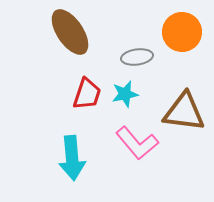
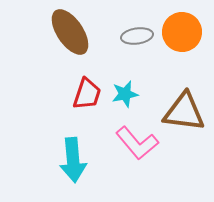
gray ellipse: moved 21 px up
cyan arrow: moved 1 px right, 2 px down
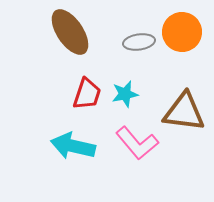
gray ellipse: moved 2 px right, 6 px down
cyan arrow: moved 14 px up; rotated 108 degrees clockwise
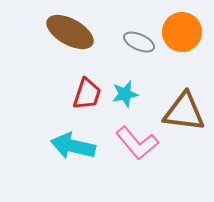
brown ellipse: rotated 27 degrees counterclockwise
gray ellipse: rotated 32 degrees clockwise
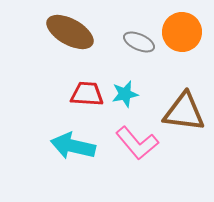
red trapezoid: rotated 104 degrees counterclockwise
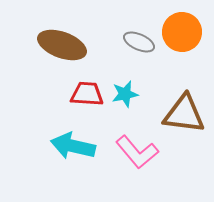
brown ellipse: moved 8 px left, 13 px down; rotated 9 degrees counterclockwise
brown triangle: moved 2 px down
pink L-shape: moved 9 px down
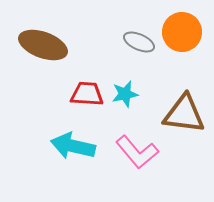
brown ellipse: moved 19 px left
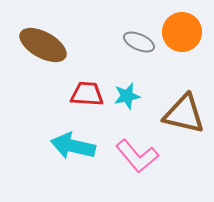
brown ellipse: rotated 9 degrees clockwise
cyan star: moved 2 px right, 2 px down
brown triangle: rotated 6 degrees clockwise
pink L-shape: moved 4 px down
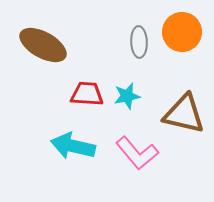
gray ellipse: rotated 64 degrees clockwise
pink L-shape: moved 3 px up
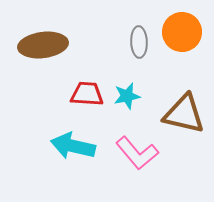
brown ellipse: rotated 36 degrees counterclockwise
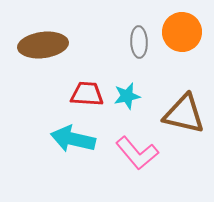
cyan arrow: moved 7 px up
